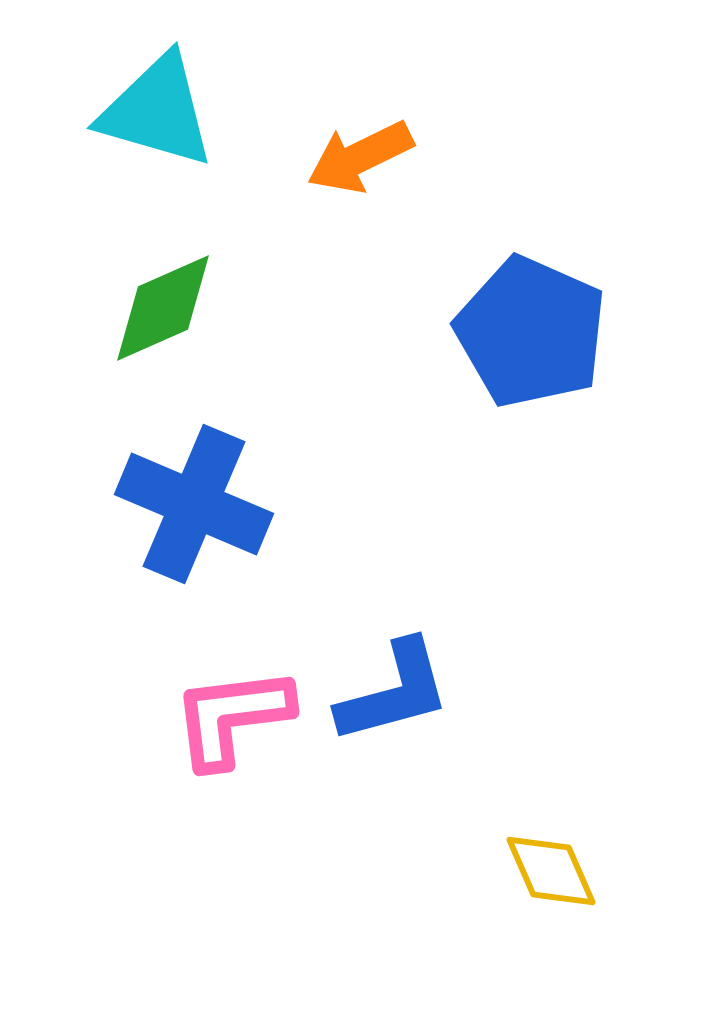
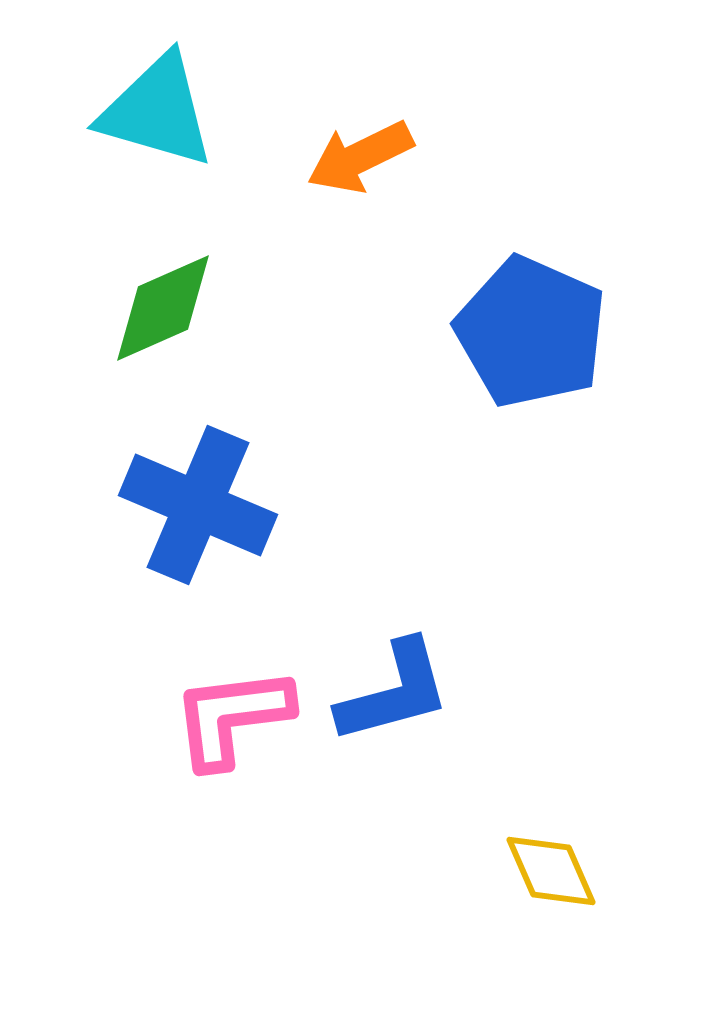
blue cross: moved 4 px right, 1 px down
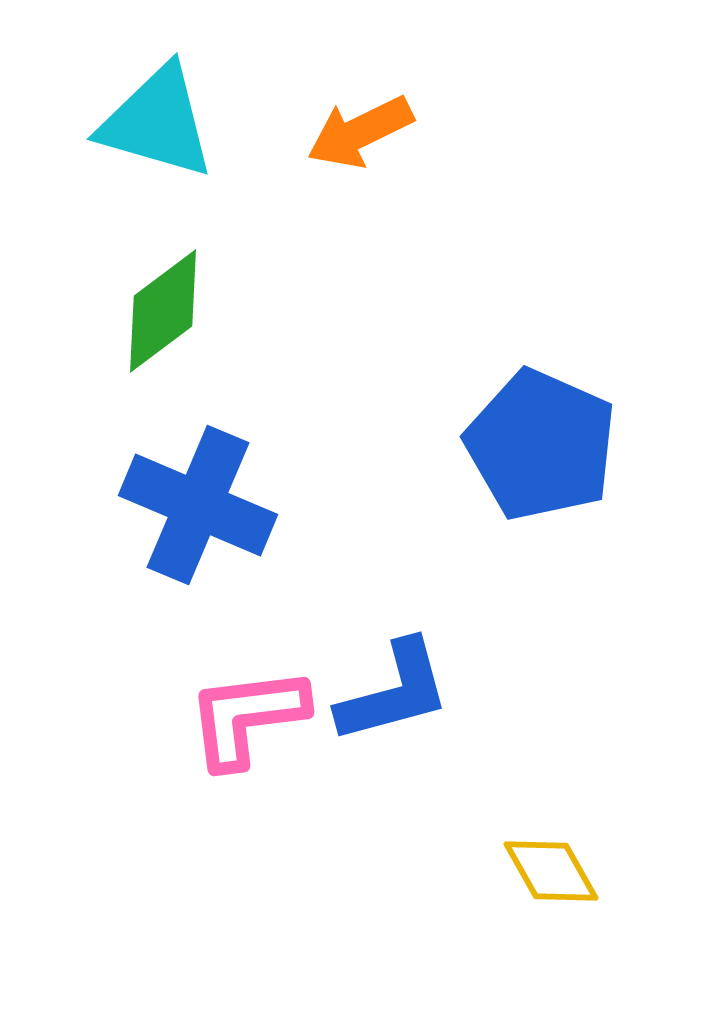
cyan triangle: moved 11 px down
orange arrow: moved 25 px up
green diamond: moved 3 px down; rotated 13 degrees counterclockwise
blue pentagon: moved 10 px right, 113 px down
pink L-shape: moved 15 px right
yellow diamond: rotated 6 degrees counterclockwise
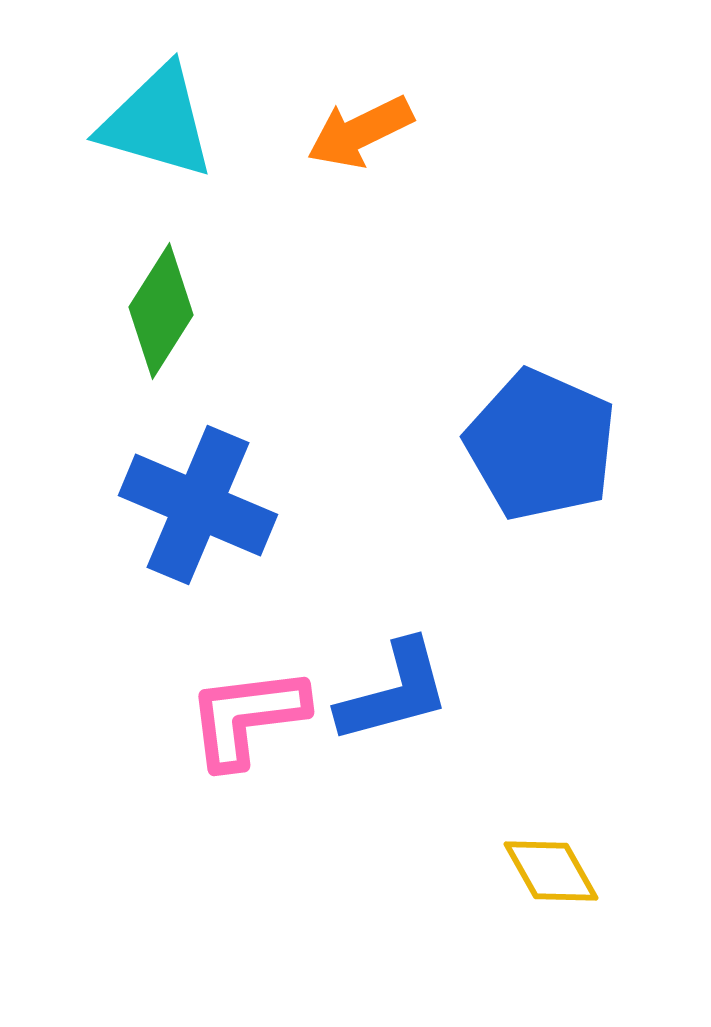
green diamond: moved 2 px left; rotated 21 degrees counterclockwise
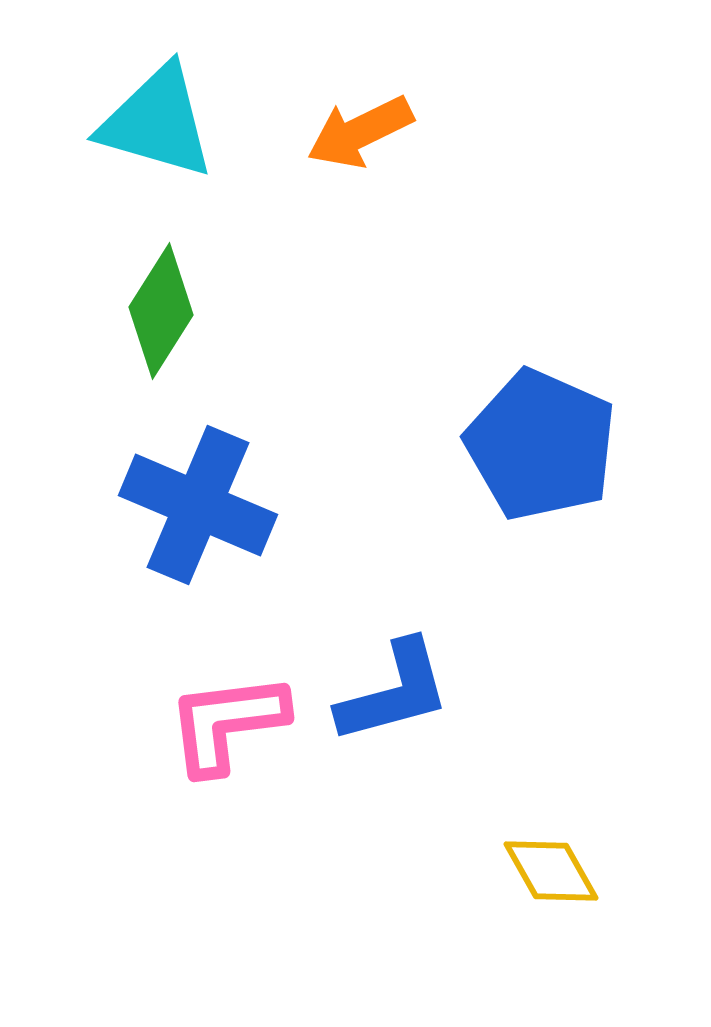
pink L-shape: moved 20 px left, 6 px down
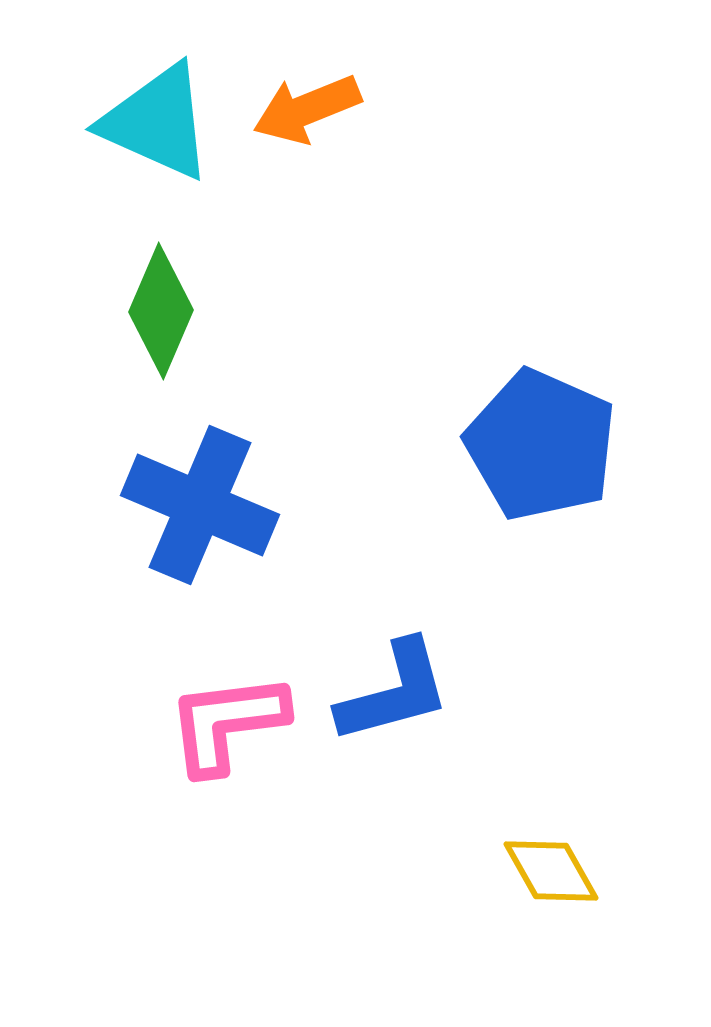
cyan triangle: rotated 8 degrees clockwise
orange arrow: moved 53 px left, 23 px up; rotated 4 degrees clockwise
green diamond: rotated 9 degrees counterclockwise
blue cross: moved 2 px right
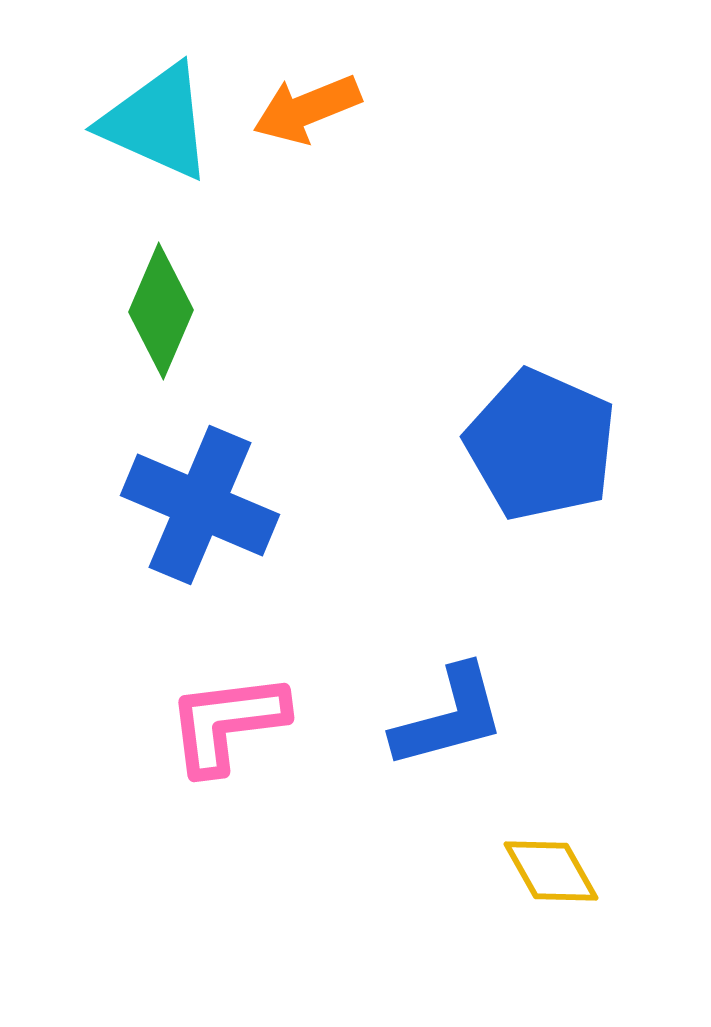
blue L-shape: moved 55 px right, 25 px down
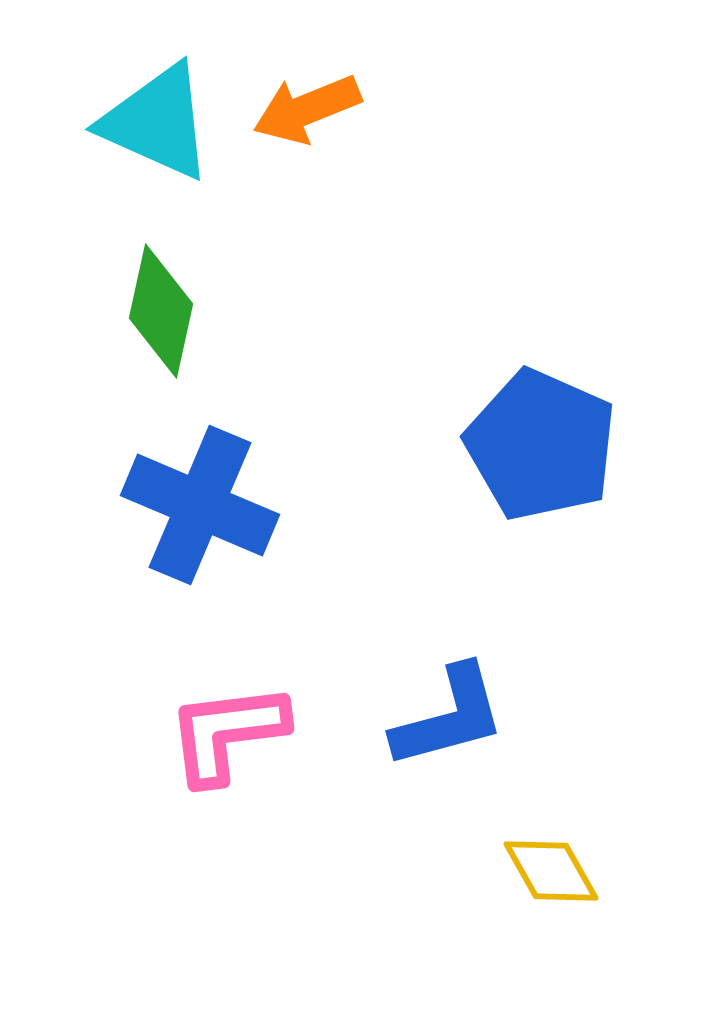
green diamond: rotated 11 degrees counterclockwise
pink L-shape: moved 10 px down
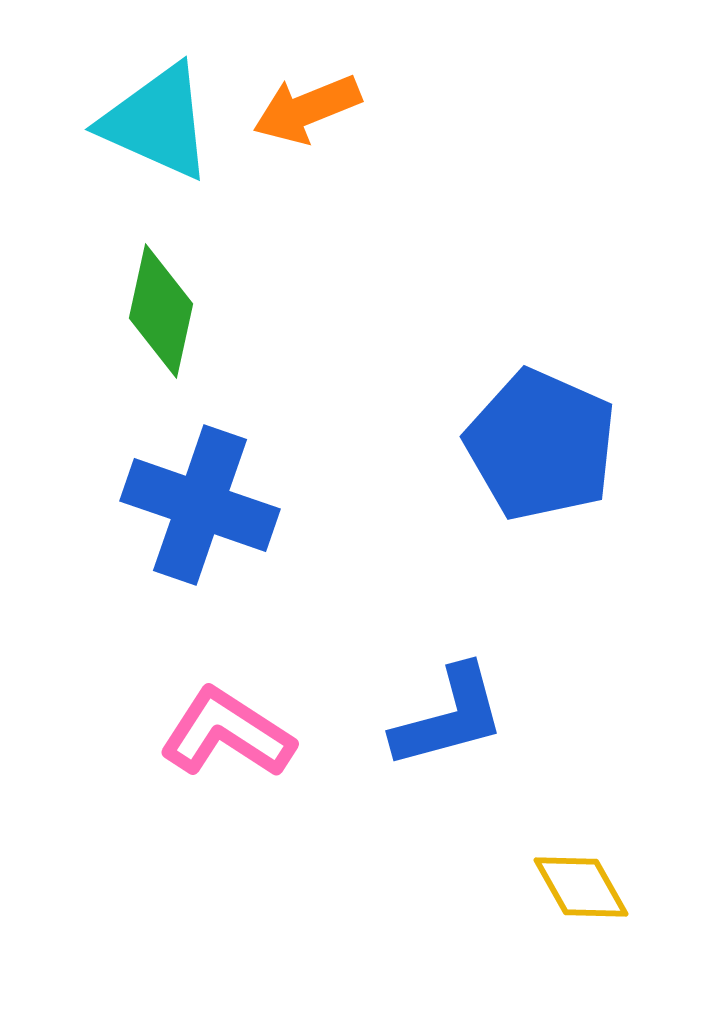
blue cross: rotated 4 degrees counterclockwise
pink L-shape: rotated 40 degrees clockwise
yellow diamond: moved 30 px right, 16 px down
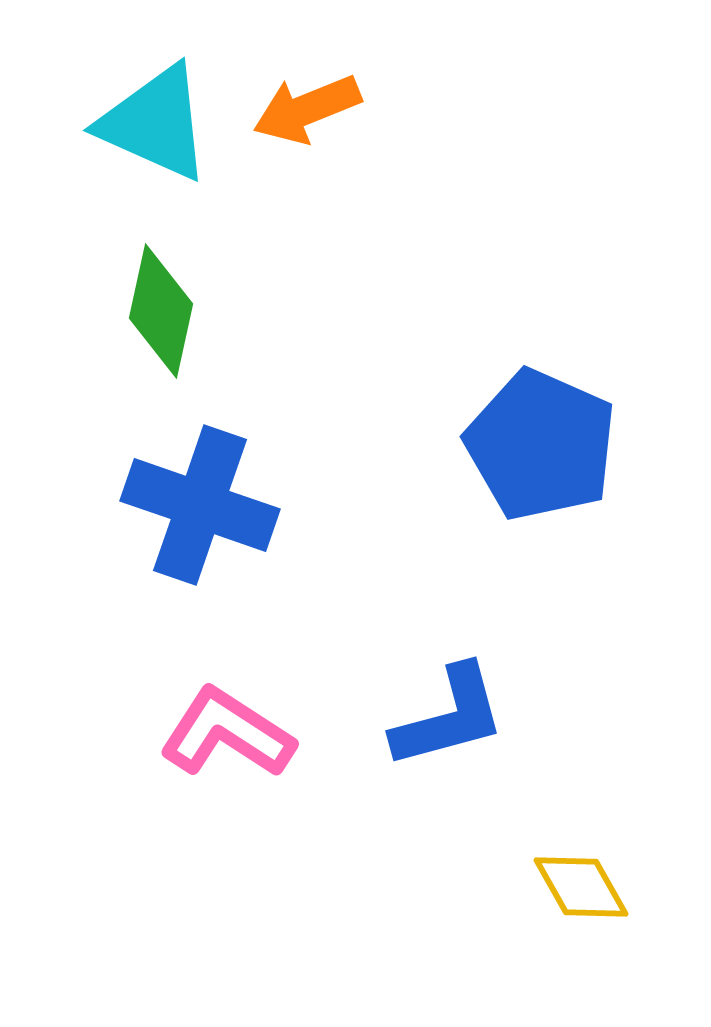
cyan triangle: moved 2 px left, 1 px down
